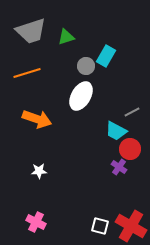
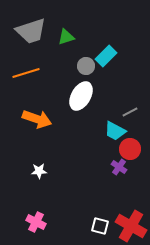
cyan rectangle: rotated 15 degrees clockwise
orange line: moved 1 px left
gray line: moved 2 px left
cyan trapezoid: moved 1 px left
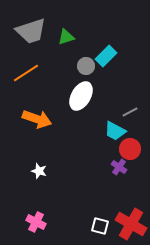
orange line: rotated 16 degrees counterclockwise
white star: rotated 21 degrees clockwise
red cross: moved 2 px up
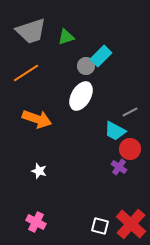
cyan rectangle: moved 5 px left
red cross: rotated 12 degrees clockwise
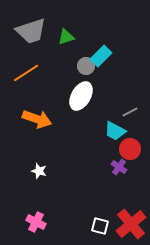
red cross: rotated 8 degrees clockwise
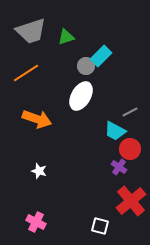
red cross: moved 23 px up
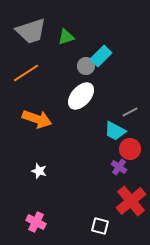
white ellipse: rotated 12 degrees clockwise
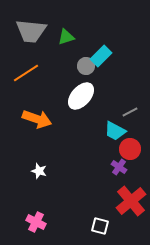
gray trapezoid: rotated 24 degrees clockwise
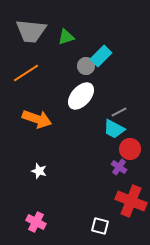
gray line: moved 11 px left
cyan trapezoid: moved 1 px left, 2 px up
red cross: rotated 28 degrees counterclockwise
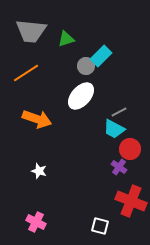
green triangle: moved 2 px down
